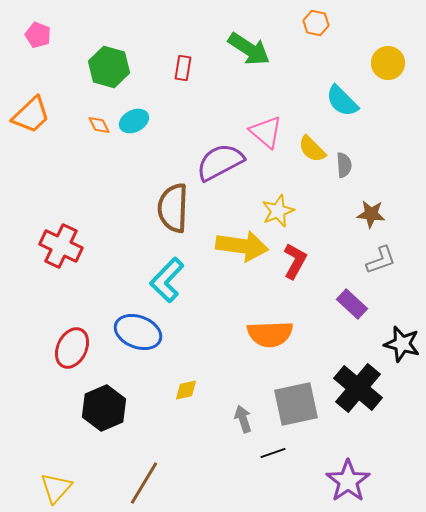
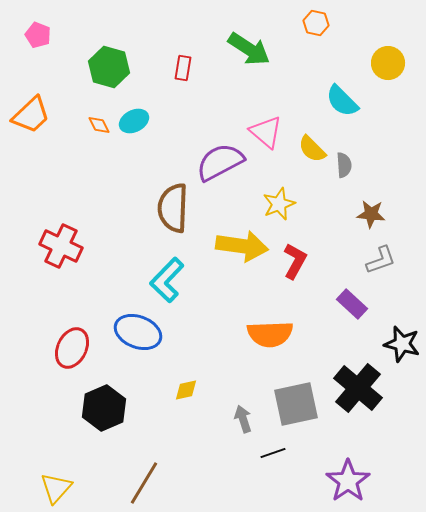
yellow star: moved 1 px right, 7 px up
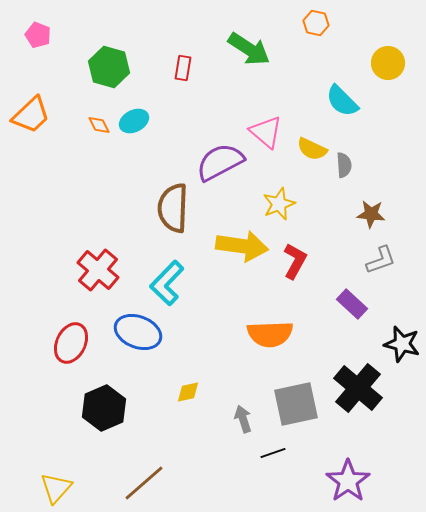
yellow semicircle: rotated 20 degrees counterclockwise
red cross: moved 37 px right, 24 px down; rotated 15 degrees clockwise
cyan L-shape: moved 3 px down
red ellipse: moved 1 px left, 5 px up
yellow diamond: moved 2 px right, 2 px down
brown line: rotated 18 degrees clockwise
